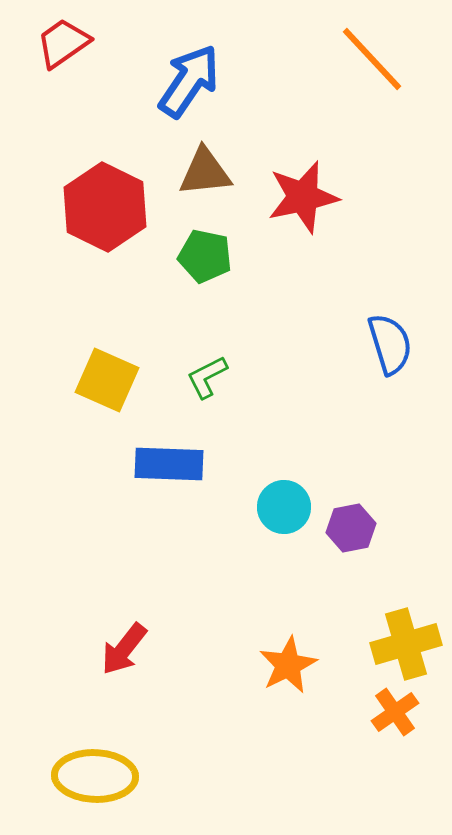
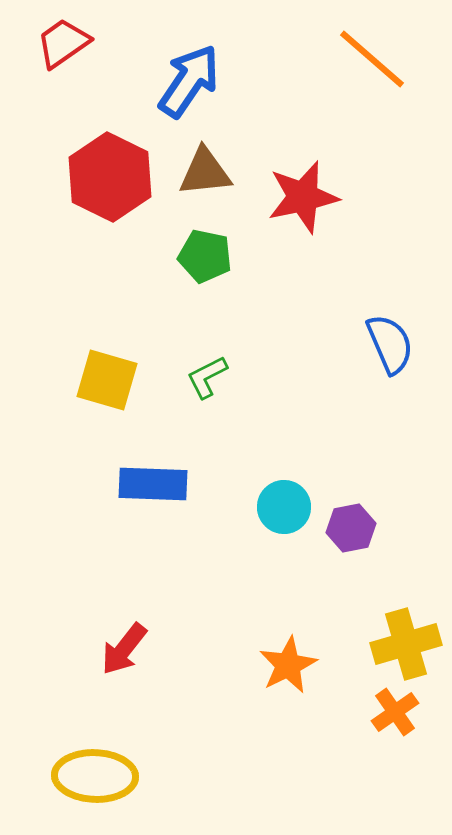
orange line: rotated 6 degrees counterclockwise
red hexagon: moved 5 px right, 30 px up
blue semicircle: rotated 6 degrees counterclockwise
yellow square: rotated 8 degrees counterclockwise
blue rectangle: moved 16 px left, 20 px down
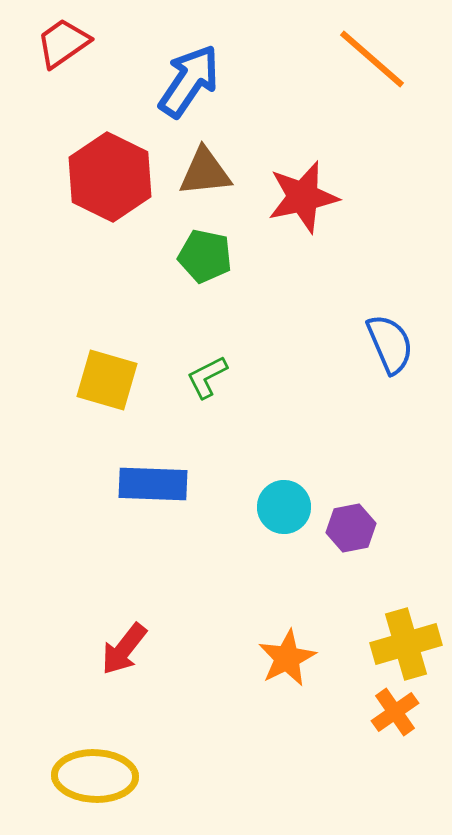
orange star: moved 1 px left, 7 px up
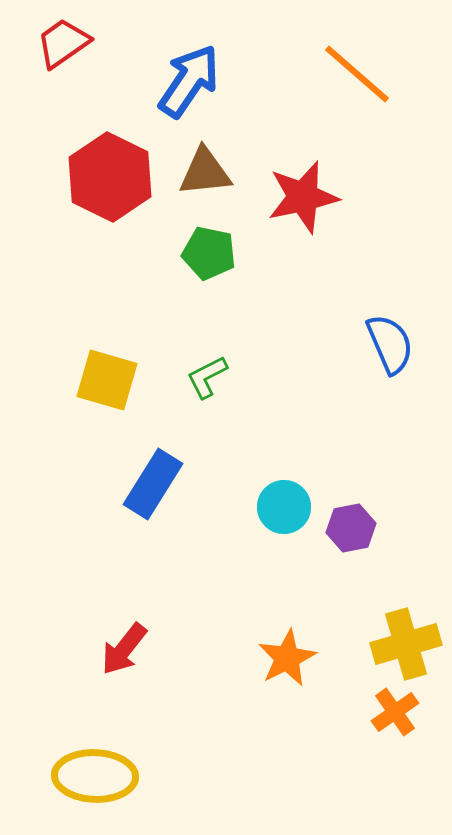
orange line: moved 15 px left, 15 px down
green pentagon: moved 4 px right, 3 px up
blue rectangle: rotated 60 degrees counterclockwise
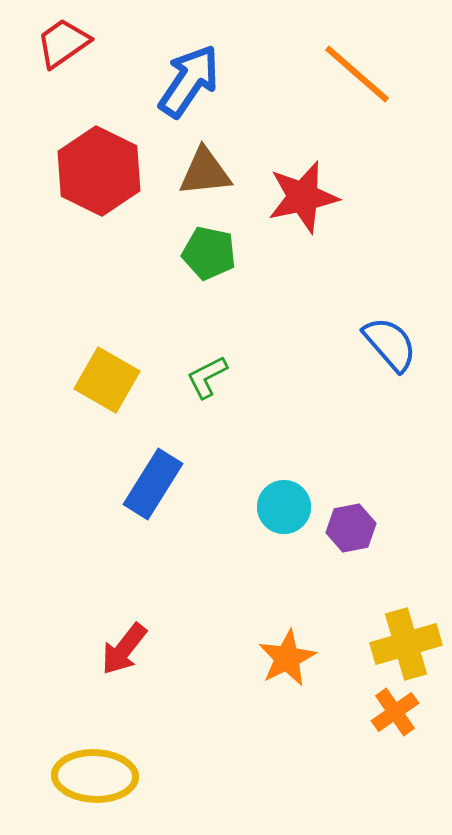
red hexagon: moved 11 px left, 6 px up
blue semicircle: rotated 18 degrees counterclockwise
yellow square: rotated 14 degrees clockwise
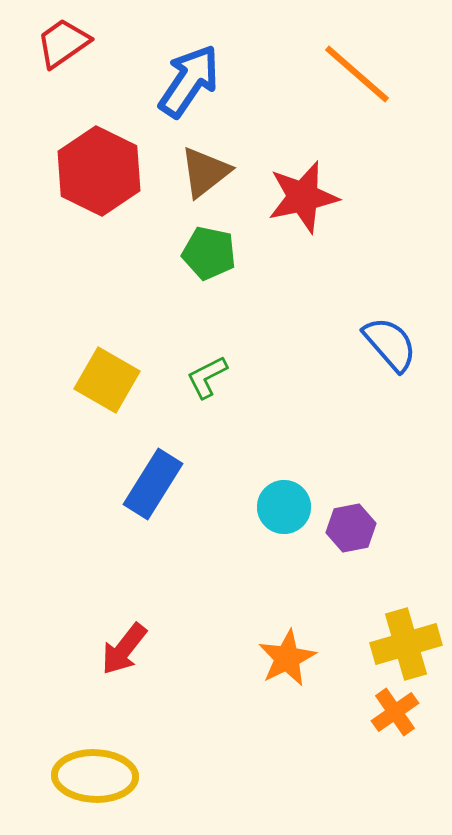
brown triangle: rotated 32 degrees counterclockwise
